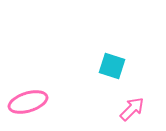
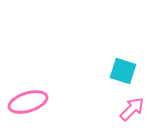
cyan square: moved 11 px right, 5 px down
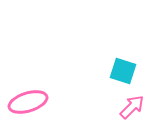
pink arrow: moved 2 px up
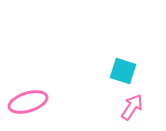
pink arrow: rotated 12 degrees counterclockwise
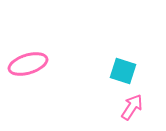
pink ellipse: moved 38 px up
